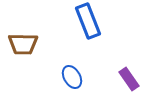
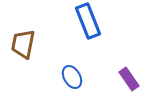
brown trapezoid: rotated 100 degrees clockwise
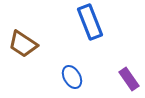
blue rectangle: moved 2 px right, 1 px down
brown trapezoid: rotated 68 degrees counterclockwise
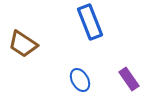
blue ellipse: moved 8 px right, 3 px down
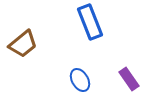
brown trapezoid: rotated 72 degrees counterclockwise
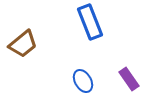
blue ellipse: moved 3 px right, 1 px down
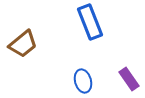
blue ellipse: rotated 15 degrees clockwise
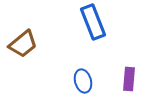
blue rectangle: moved 3 px right
purple rectangle: rotated 40 degrees clockwise
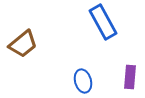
blue rectangle: moved 10 px right; rotated 8 degrees counterclockwise
purple rectangle: moved 1 px right, 2 px up
